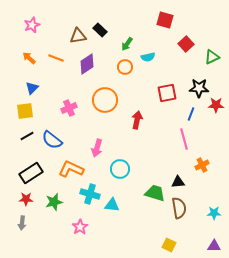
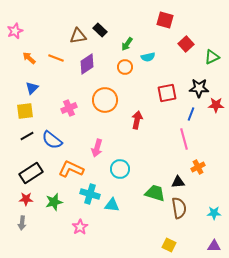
pink star at (32, 25): moved 17 px left, 6 px down
orange cross at (202, 165): moved 4 px left, 2 px down
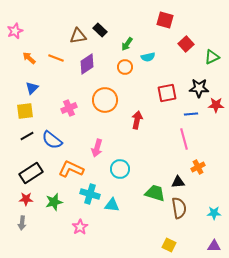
blue line at (191, 114): rotated 64 degrees clockwise
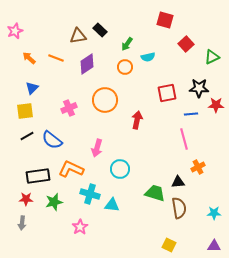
black rectangle at (31, 173): moved 7 px right, 3 px down; rotated 25 degrees clockwise
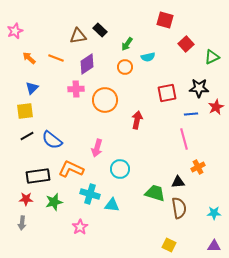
red star at (216, 105): moved 2 px down; rotated 28 degrees counterclockwise
pink cross at (69, 108): moved 7 px right, 19 px up; rotated 21 degrees clockwise
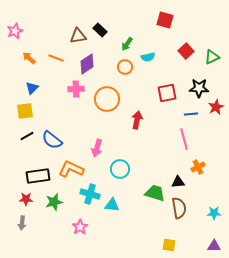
red square at (186, 44): moved 7 px down
orange circle at (105, 100): moved 2 px right, 1 px up
yellow square at (169, 245): rotated 16 degrees counterclockwise
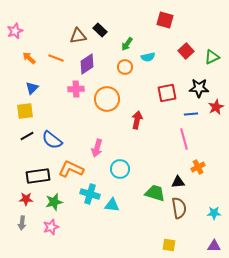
pink star at (80, 227): moved 29 px left; rotated 14 degrees clockwise
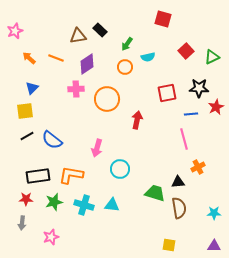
red square at (165, 20): moved 2 px left, 1 px up
orange L-shape at (71, 169): moved 6 px down; rotated 15 degrees counterclockwise
cyan cross at (90, 194): moved 6 px left, 11 px down
pink star at (51, 227): moved 10 px down
